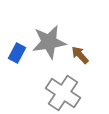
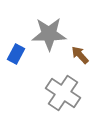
gray star: moved 8 px up; rotated 8 degrees clockwise
blue rectangle: moved 1 px left, 1 px down
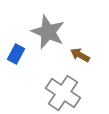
gray star: moved 1 px left, 2 px up; rotated 24 degrees clockwise
brown arrow: rotated 18 degrees counterclockwise
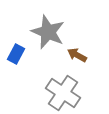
brown arrow: moved 3 px left
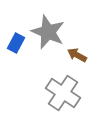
blue rectangle: moved 11 px up
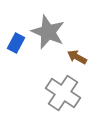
brown arrow: moved 2 px down
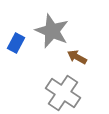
gray star: moved 4 px right, 1 px up
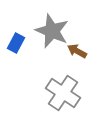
brown arrow: moved 6 px up
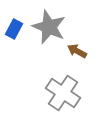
gray star: moved 3 px left, 4 px up
blue rectangle: moved 2 px left, 14 px up
